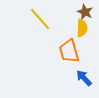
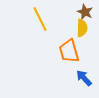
yellow line: rotated 15 degrees clockwise
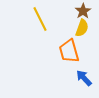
brown star: moved 2 px left, 1 px up; rotated 14 degrees clockwise
yellow semicircle: rotated 18 degrees clockwise
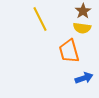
yellow semicircle: rotated 78 degrees clockwise
blue arrow: rotated 114 degrees clockwise
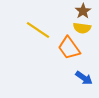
yellow line: moved 2 px left, 11 px down; rotated 30 degrees counterclockwise
orange trapezoid: moved 3 px up; rotated 20 degrees counterclockwise
blue arrow: rotated 54 degrees clockwise
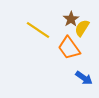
brown star: moved 12 px left, 8 px down
yellow semicircle: rotated 114 degrees clockwise
